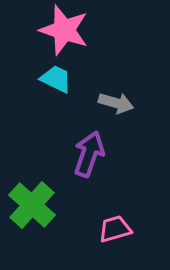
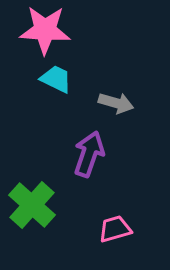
pink star: moved 19 px left; rotated 15 degrees counterclockwise
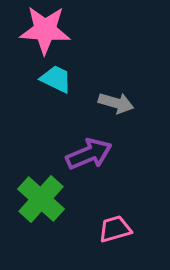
purple arrow: rotated 48 degrees clockwise
green cross: moved 9 px right, 6 px up
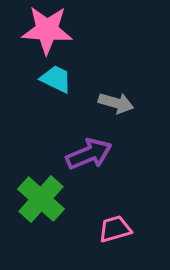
pink star: moved 2 px right
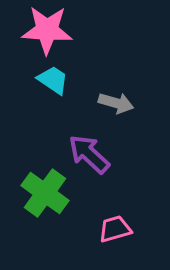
cyan trapezoid: moved 3 px left, 1 px down; rotated 8 degrees clockwise
purple arrow: rotated 114 degrees counterclockwise
green cross: moved 4 px right, 6 px up; rotated 6 degrees counterclockwise
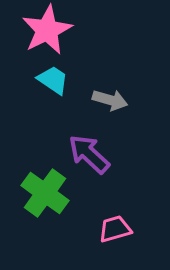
pink star: rotated 30 degrees counterclockwise
gray arrow: moved 6 px left, 3 px up
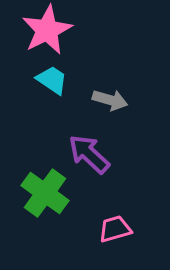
cyan trapezoid: moved 1 px left
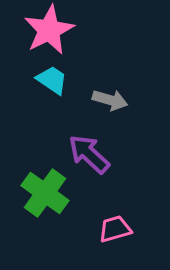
pink star: moved 2 px right
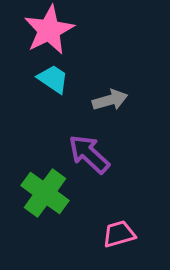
cyan trapezoid: moved 1 px right, 1 px up
gray arrow: rotated 32 degrees counterclockwise
pink trapezoid: moved 4 px right, 5 px down
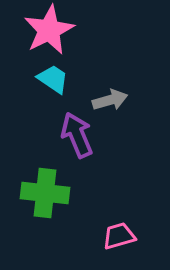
purple arrow: moved 12 px left, 19 px up; rotated 24 degrees clockwise
green cross: rotated 30 degrees counterclockwise
pink trapezoid: moved 2 px down
